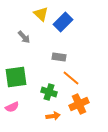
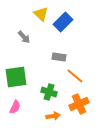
orange line: moved 4 px right, 2 px up
pink semicircle: moved 3 px right; rotated 40 degrees counterclockwise
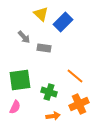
gray rectangle: moved 15 px left, 9 px up
green square: moved 4 px right, 3 px down
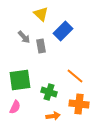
blue rectangle: moved 9 px down
gray rectangle: moved 3 px left, 2 px up; rotated 72 degrees clockwise
orange cross: rotated 30 degrees clockwise
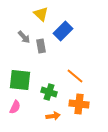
green square: rotated 15 degrees clockwise
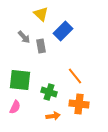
orange line: rotated 12 degrees clockwise
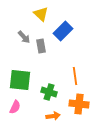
orange line: rotated 30 degrees clockwise
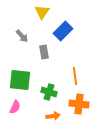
yellow triangle: moved 1 px right, 2 px up; rotated 21 degrees clockwise
gray arrow: moved 2 px left, 1 px up
gray rectangle: moved 3 px right, 6 px down
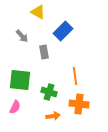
yellow triangle: moved 4 px left; rotated 35 degrees counterclockwise
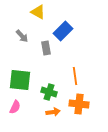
gray rectangle: moved 2 px right, 4 px up
orange arrow: moved 4 px up
